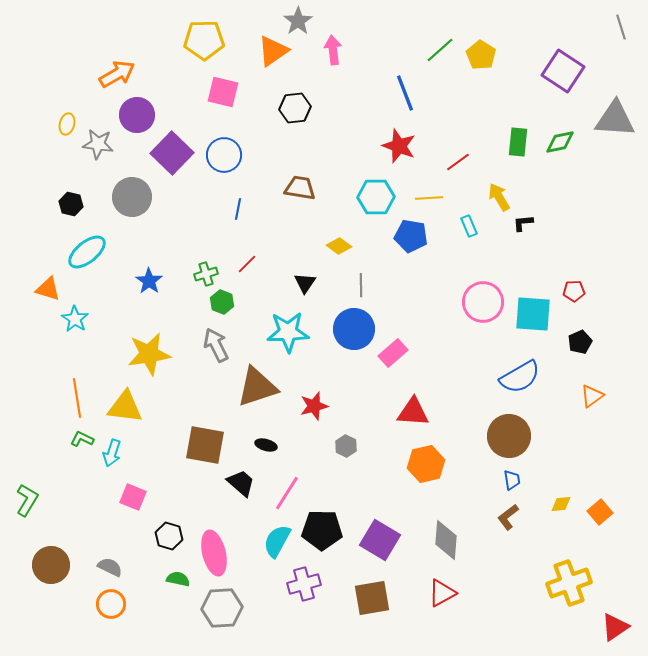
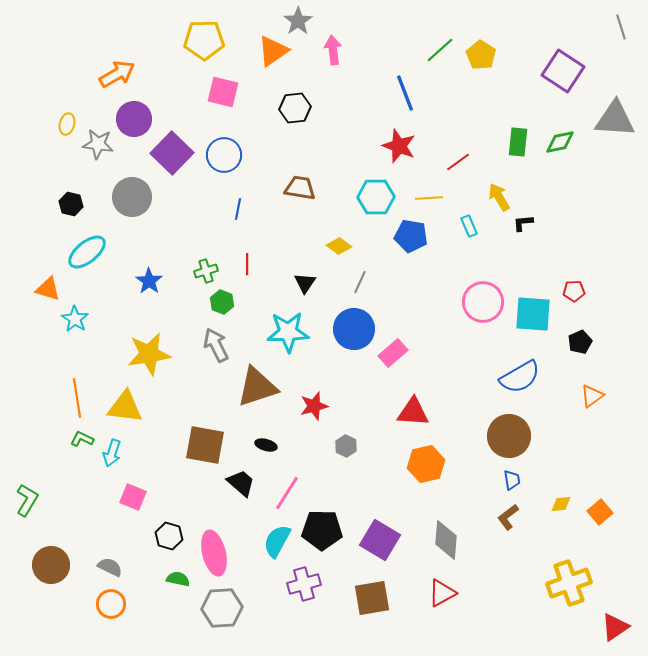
purple circle at (137, 115): moved 3 px left, 4 px down
red line at (247, 264): rotated 45 degrees counterclockwise
green cross at (206, 274): moved 3 px up
gray line at (361, 285): moved 1 px left, 3 px up; rotated 25 degrees clockwise
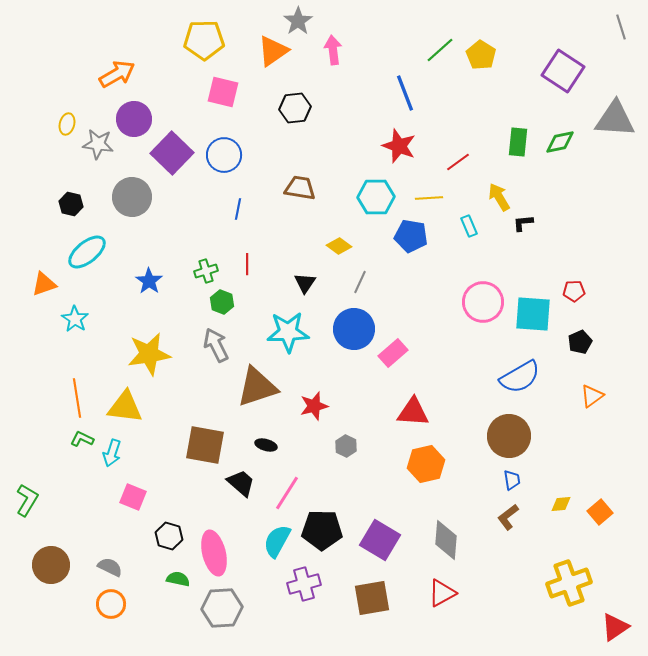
orange triangle at (48, 289): moved 4 px left, 5 px up; rotated 36 degrees counterclockwise
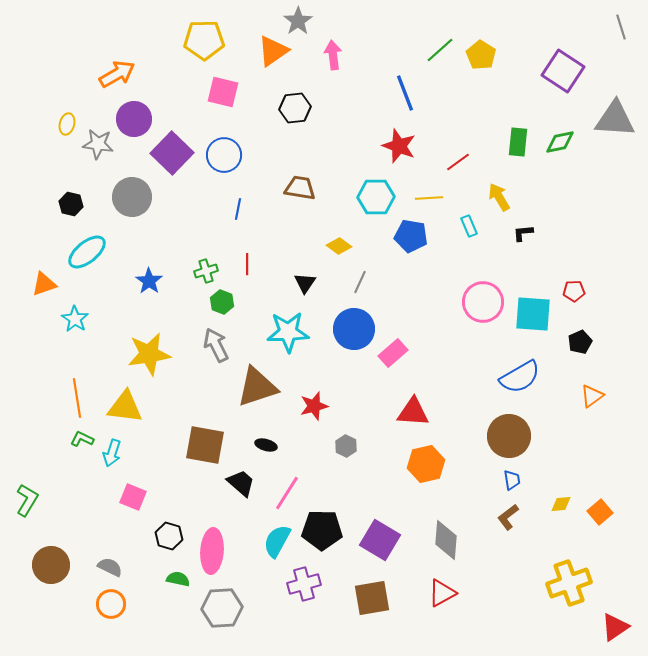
pink arrow at (333, 50): moved 5 px down
black L-shape at (523, 223): moved 10 px down
pink ellipse at (214, 553): moved 2 px left, 2 px up; rotated 18 degrees clockwise
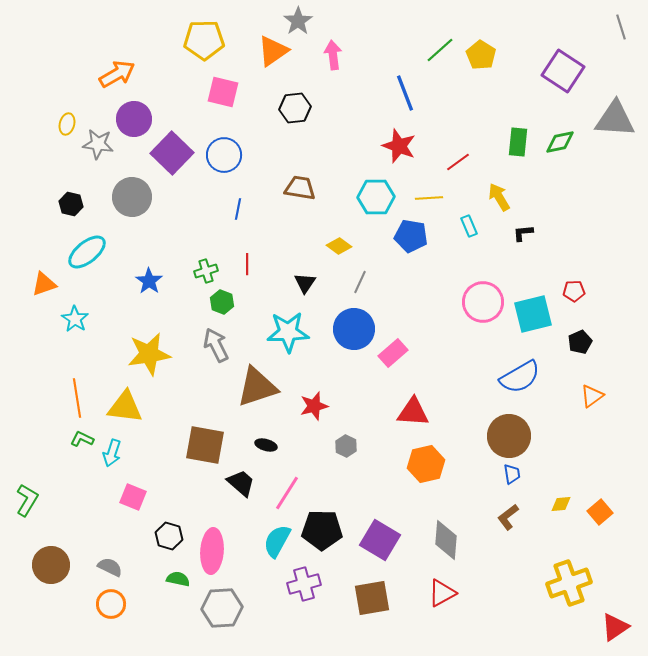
cyan square at (533, 314): rotated 18 degrees counterclockwise
blue trapezoid at (512, 480): moved 6 px up
